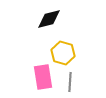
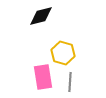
black diamond: moved 8 px left, 3 px up
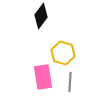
black diamond: rotated 40 degrees counterclockwise
